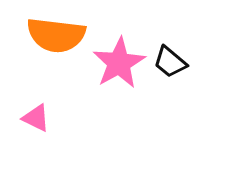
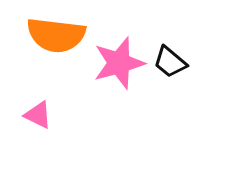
pink star: rotated 14 degrees clockwise
pink triangle: moved 2 px right, 3 px up
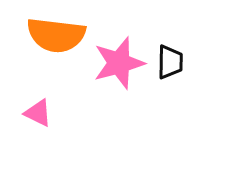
black trapezoid: rotated 129 degrees counterclockwise
pink triangle: moved 2 px up
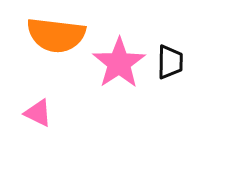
pink star: rotated 18 degrees counterclockwise
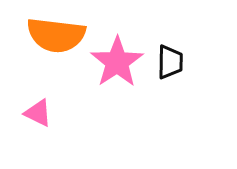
pink star: moved 2 px left, 1 px up
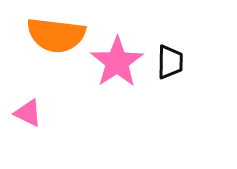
pink triangle: moved 10 px left
